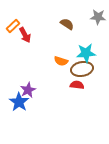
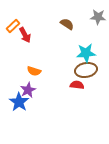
orange semicircle: moved 27 px left, 10 px down
brown ellipse: moved 4 px right, 1 px down
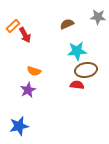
brown semicircle: rotated 56 degrees counterclockwise
cyan star: moved 9 px left, 2 px up
blue star: moved 24 px down; rotated 24 degrees clockwise
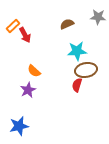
orange semicircle: rotated 24 degrees clockwise
red semicircle: rotated 80 degrees counterclockwise
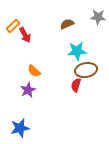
red semicircle: moved 1 px left
blue star: moved 1 px right, 2 px down
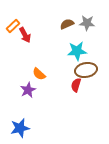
gray star: moved 11 px left, 6 px down
orange semicircle: moved 5 px right, 3 px down
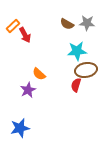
brown semicircle: rotated 128 degrees counterclockwise
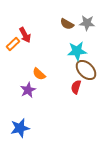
orange rectangle: moved 18 px down
brown ellipse: rotated 55 degrees clockwise
red semicircle: moved 2 px down
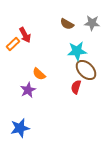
gray star: moved 5 px right
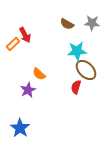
blue star: rotated 24 degrees counterclockwise
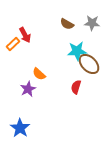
brown ellipse: moved 3 px right, 6 px up
purple star: moved 1 px up
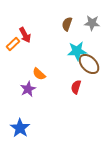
brown semicircle: rotated 80 degrees clockwise
